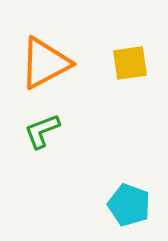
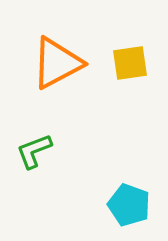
orange triangle: moved 12 px right
green L-shape: moved 8 px left, 20 px down
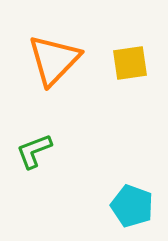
orange triangle: moved 3 px left, 3 px up; rotated 18 degrees counterclockwise
cyan pentagon: moved 3 px right, 1 px down
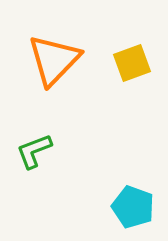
yellow square: moved 2 px right; rotated 12 degrees counterclockwise
cyan pentagon: moved 1 px right, 1 px down
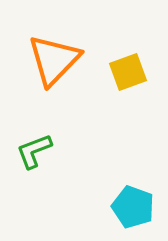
yellow square: moved 4 px left, 9 px down
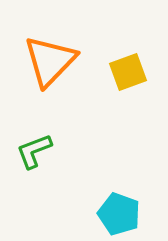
orange triangle: moved 4 px left, 1 px down
cyan pentagon: moved 14 px left, 7 px down
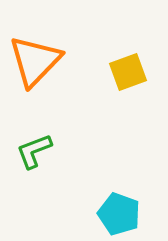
orange triangle: moved 15 px left
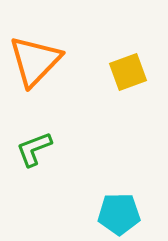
green L-shape: moved 2 px up
cyan pentagon: rotated 21 degrees counterclockwise
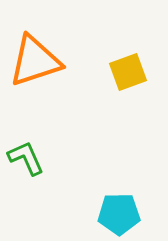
orange triangle: rotated 28 degrees clockwise
green L-shape: moved 8 px left, 9 px down; rotated 87 degrees clockwise
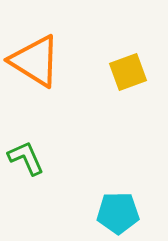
orange triangle: rotated 50 degrees clockwise
cyan pentagon: moved 1 px left, 1 px up
